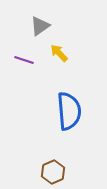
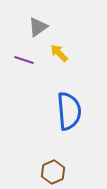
gray triangle: moved 2 px left, 1 px down
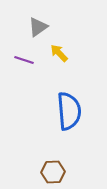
brown hexagon: rotated 20 degrees clockwise
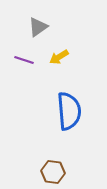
yellow arrow: moved 4 px down; rotated 78 degrees counterclockwise
brown hexagon: rotated 10 degrees clockwise
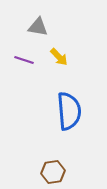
gray triangle: rotated 45 degrees clockwise
yellow arrow: rotated 102 degrees counterclockwise
brown hexagon: rotated 15 degrees counterclockwise
